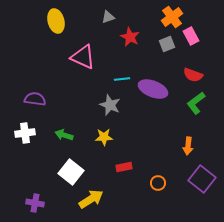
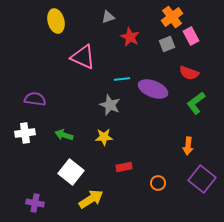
red semicircle: moved 4 px left, 2 px up
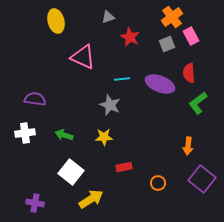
red semicircle: rotated 66 degrees clockwise
purple ellipse: moved 7 px right, 5 px up
green L-shape: moved 2 px right
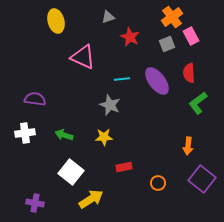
purple ellipse: moved 3 px left, 3 px up; rotated 32 degrees clockwise
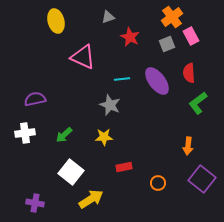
purple semicircle: rotated 20 degrees counterclockwise
green arrow: rotated 60 degrees counterclockwise
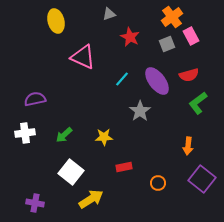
gray triangle: moved 1 px right, 3 px up
red semicircle: moved 2 px down; rotated 102 degrees counterclockwise
cyan line: rotated 42 degrees counterclockwise
gray star: moved 30 px right, 6 px down; rotated 15 degrees clockwise
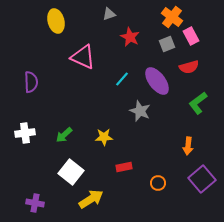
orange cross: rotated 15 degrees counterclockwise
red semicircle: moved 8 px up
purple semicircle: moved 4 px left, 17 px up; rotated 100 degrees clockwise
gray star: rotated 15 degrees counterclockwise
purple square: rotated 12 degrees clockwise
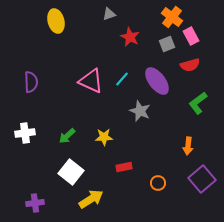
pink triangle: moved 8 px right, 24 px down
red semicircle: moved 1 px right, 2 px up
green arrow: moved 3 px right, 1 px down
purple cross: rotated 18 degrees counterclockwise
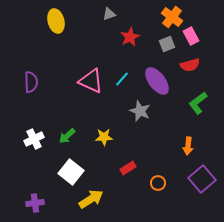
red star: rotated 18 degrees clockwise
white cross: moved 9 px right, 6 px down; rotated 18 degrees counterclockwise
red rectangle: moved 4 px right, 1 px down; rotated 21 degrees counterclockwise
